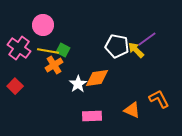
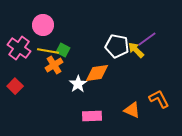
orange diamond: moved 5 px up
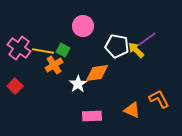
pink circle: moved 40 px right, 1 px down
yellow line: moved 5 px left
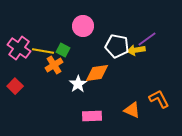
yellow arrow: rotated 54 degrees counterclockwise
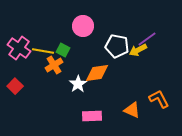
yellow arrow: moved 2 px right; rotated 18 degrees counterclockwise
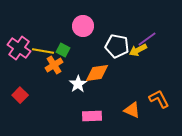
red square: moved 5 px right, 9 px down
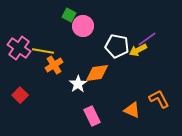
green square: moved 6 px right, 35 px up
pink rectangle: rotated 66 degrees clockwise
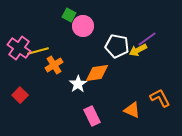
yellow line: moved 5 px left; rotated 25 degrees counterclockwise
orange L-shape: moved 1 px right, 1 px up
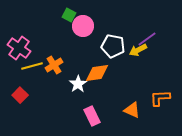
white pentagon: moved 4 px left
yellow line: moved 6 px left, 15 px down
orange L-shape: rotated 65 degrees counterclockwise
